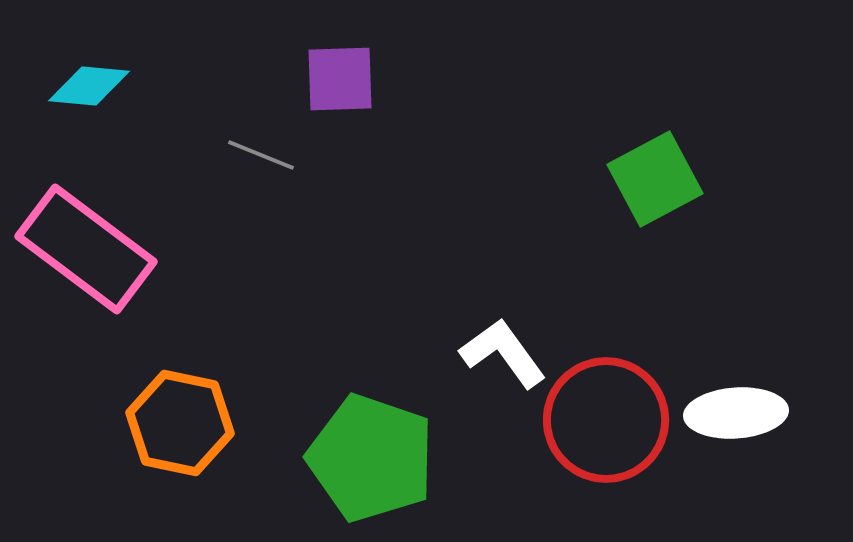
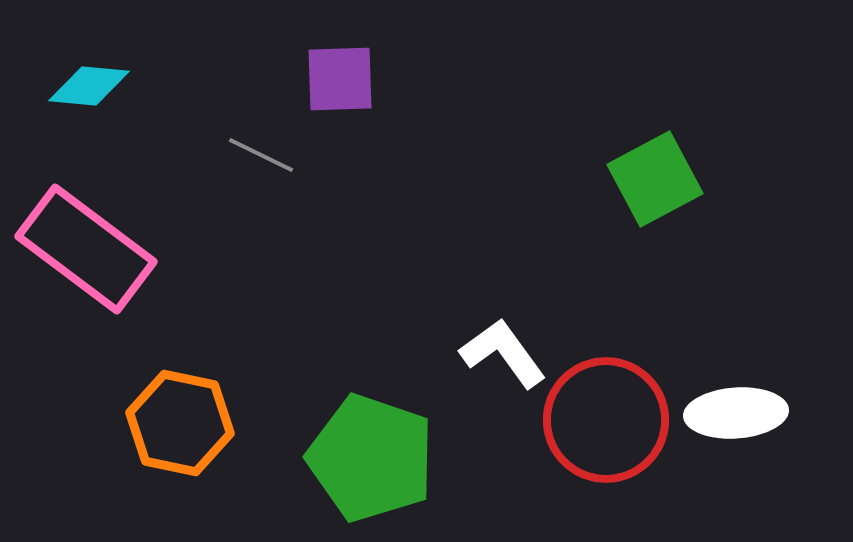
gray line: rotated 4 degrees clockwise
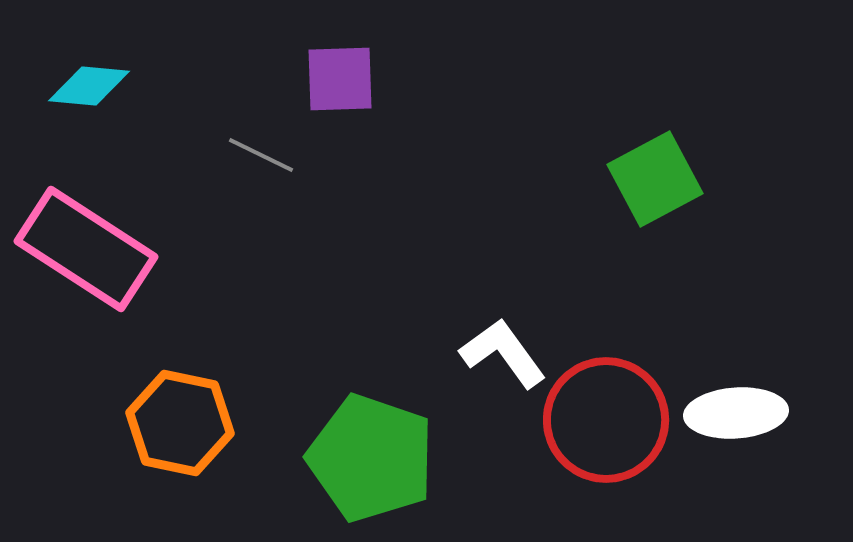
pink rectangle: rotated 4 degrees counterclockwise
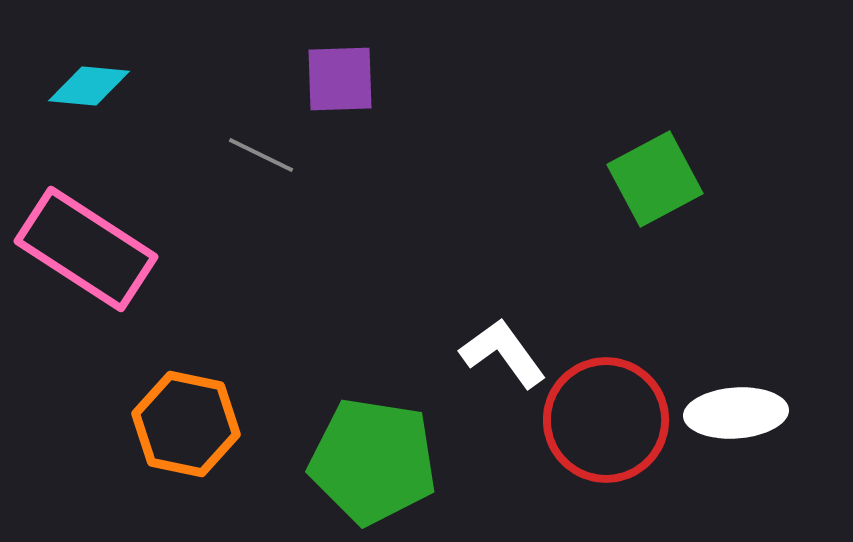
orange hexagon: moved 6 px right, 1 px down
green pentagon: moved 2 px right, 3 px down; rotated 10 degrees counterclockwise
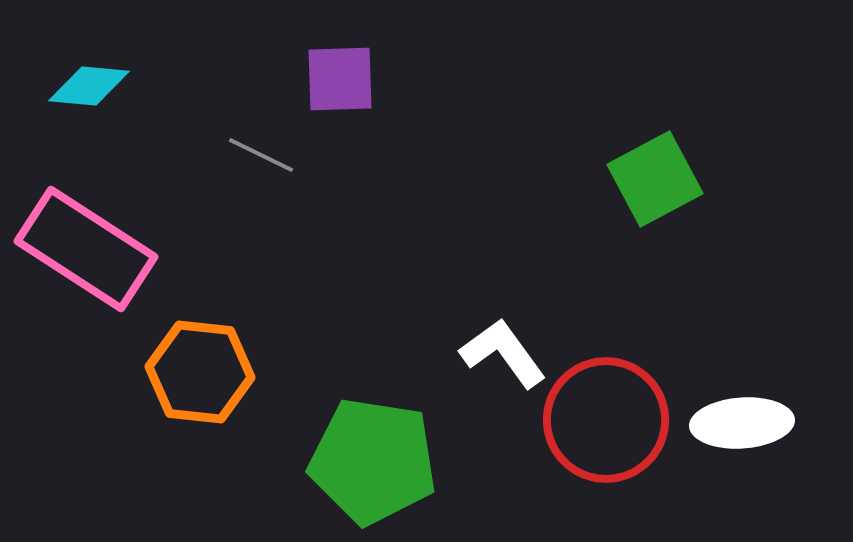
white ellipse: moved 6 px right, 10 px down
orange hexagon: moved 14 px right, 52 px up; rotated 6 degrees counterclockwise
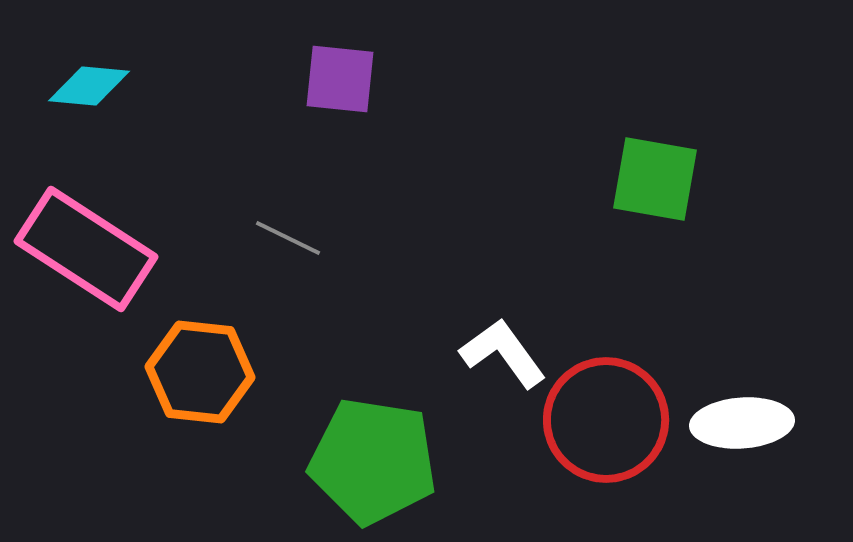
purple square: rotated 8 degrees clockwise
gray line: moved 27 px right, 83 px down
green square: rotated 38 degrees clockwise
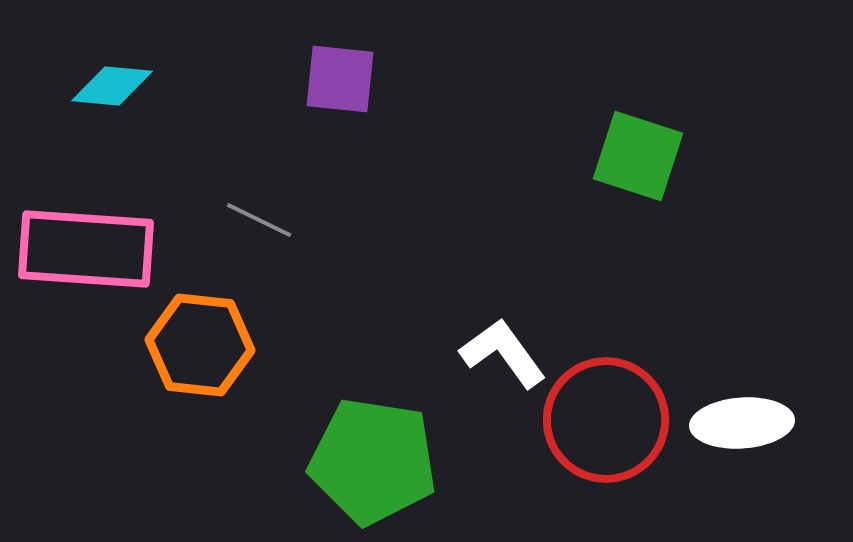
cyan diamond: moved 23 px right
green square: moved 17 px left, 23 px up; rotated 8 degrees clockwise
gray line: moved 29 px left, 18 px up
pink rectangle: rotated 29 degrees counterclockwise
orange hexagon: moved 27 px up
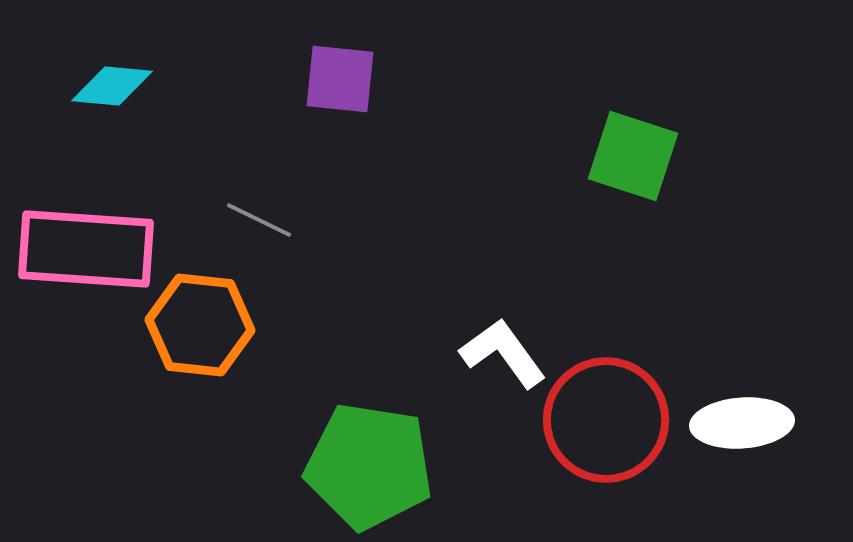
green square: moved 5 px left
orange hexagon: moved 20 px up
green pentagon: moved 4 px left, 5 px down
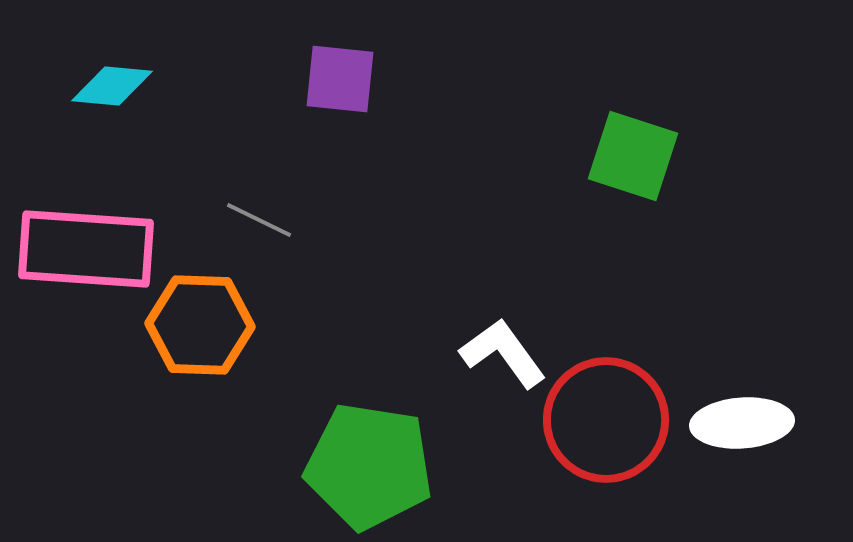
orange hexagon: rotated 4 degrees counterclockwise
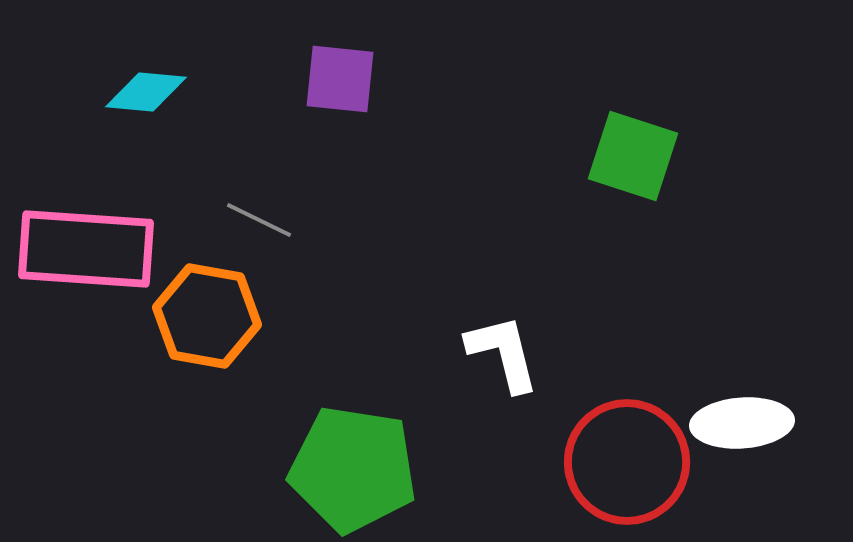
cyan diamond: moved 34 px right, 6 px down
orange hexagon: moved 7 px right, 9 px up; rotated 8 degrees clockwise
white L-shape: rotated 22 degrees clockwise
red circle: moved 21 px right, 42 px down
green pentagon: moved 16 px left, 3 px down
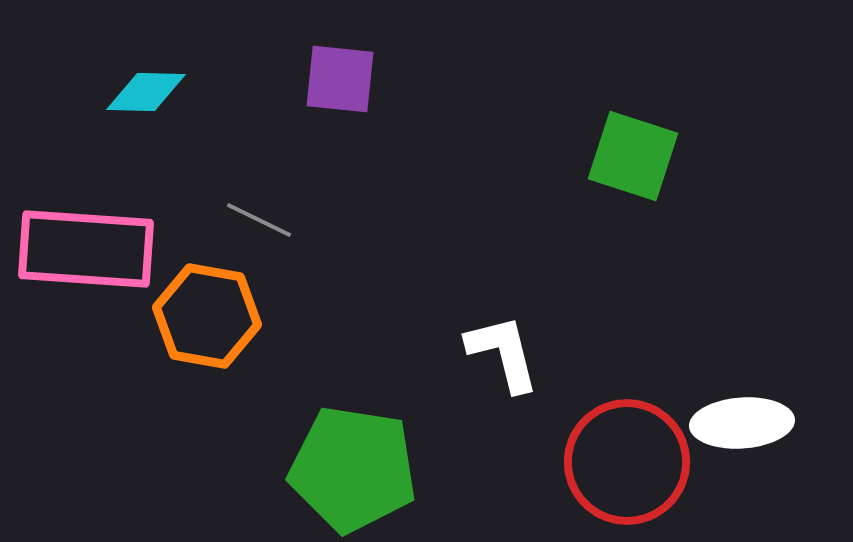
cyan diamond: rotated 4 degrees counterclockwise
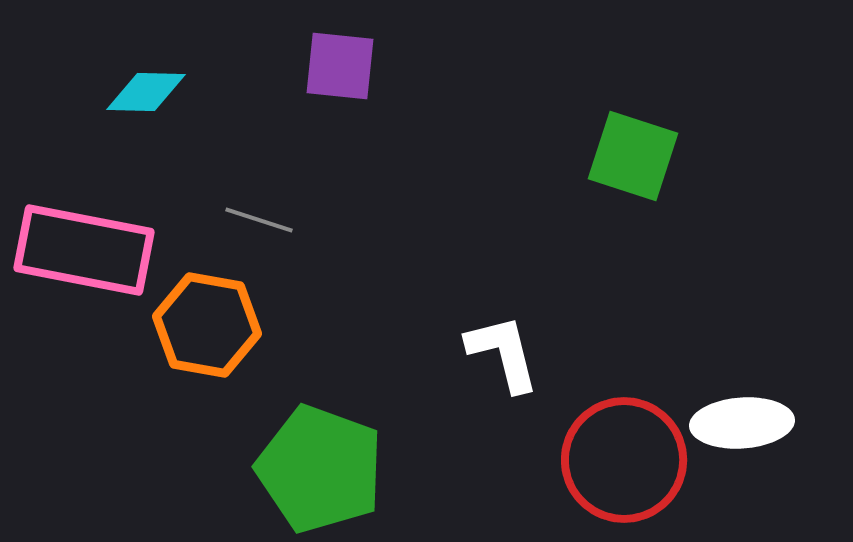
purple square: moved 13 px up
gray line: rotated 8 degrees counterclockwise
pink rectangle: moved 2 px left, 1 px down; rotated 7 degrees clockwise
orange hexagon: moved 9 px down
red circle: moved 3 px left, 2 px up
green pentagon: moved 33 px left; rotated 11 degrees clockwise
